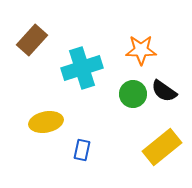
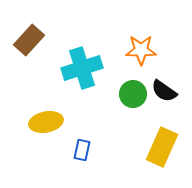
brown rectangle: moved 3 px left
yellow rectangle: rotated 27 degrees counterclockwise
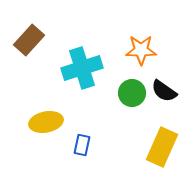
green circle: moved 1 px left, 1 px up
blue rectangle: moved 5 px up
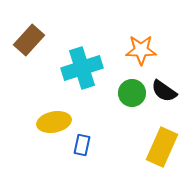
yellow ellipse: moved 8 px right
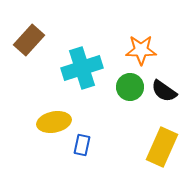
green circle: moved 2 px left, 6 px up
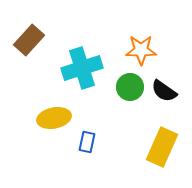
yellow ellipse: moved 4 px up
blue rectangle: moved 5 px right, 3 px up
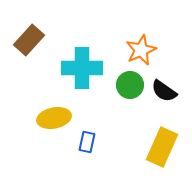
orange star: rotated 24 degrees counterclockwise
cyan cross: rotated 18 degrees clockwise
green circle: moved 2 px up
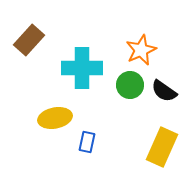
yellow ellipse: moved 1 px right
